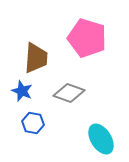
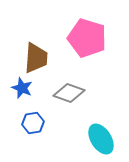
blue star: moved 3 px up
blue hexagon: rotated 20 degrees counterclockwise
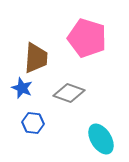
blue hexagon: rotated 15 degrees clockwise
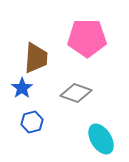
pink pentagon: rotated 18 degrees counterclockwise
blue star: rotated 15 degrees clockwise
gray diamond: moved 7 px right
blue hexagon: moved 1 px left, 1 px up; rotated 20 degrees counterclockwise
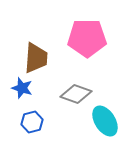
blue star: rotated 20 degrees counterclockwise
gray diamond: moved 1 px down
cyan ellipse: moved 4 px right, 18 px up
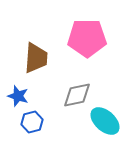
blue star: moved 4 px left, 8 px down
gray diamond: moved 1 px right, 1 px down; rotated 32 degrees counterclockwise
cyan ellipse: rotated 16 degrees counterclockwise
